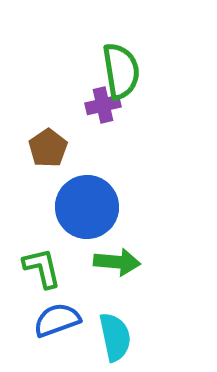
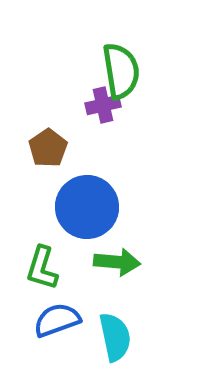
green L-shape: rotated 150 degrees counterclockwise
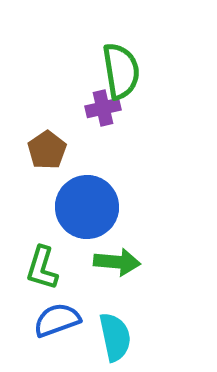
purple cross: moved 3 px down
brown pentagon: moved 1 px left, 2 px down
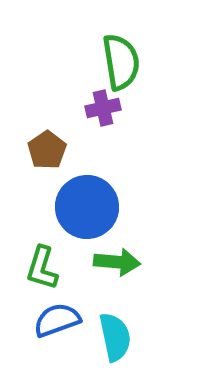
green semicircle: moved 9 px up
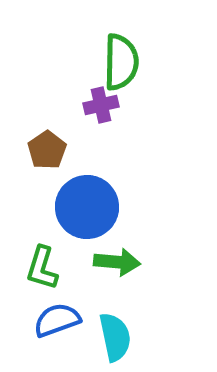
green semicircle: rotated 10 degrees clockwise
purple cross: moved 2 px left, 3 px up
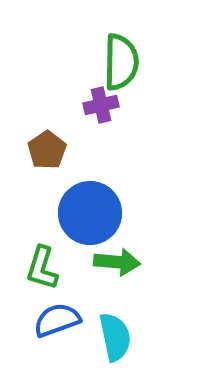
blue circle: moved 3 px right, 6 px down
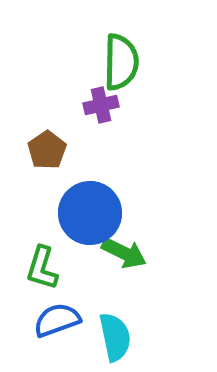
green arrow: moved 7 px right, 9 px up; rotated 21 degrees clockwise
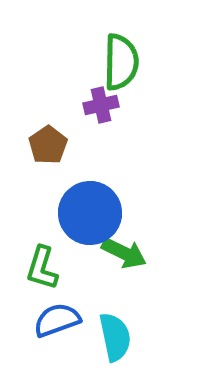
brown pentagon: moved 1 px right, 5 px up
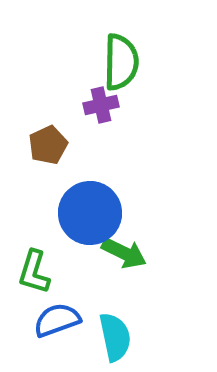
brown pentagon: rotated 9 degrees clockwise
green L-shape: moved 8 px left, 4 px down
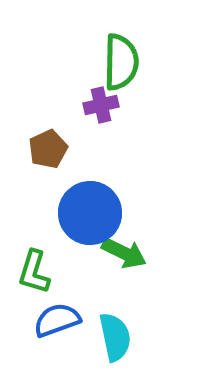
brown pentagon: moved 4 px down
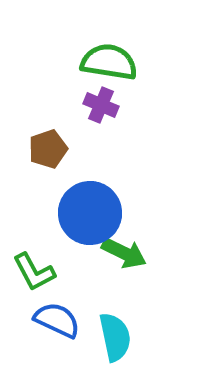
green semicircle: moved 12 px left; rotated 82 degrees counterclockwise
purple cross: rotated 36 degrees clockwise
brown pentagon: rotated 6 degrees clockwise
green L-shape: rotated 45 degrees counterclockwise
blue semicircle: rotated 45 degrees clockwise
